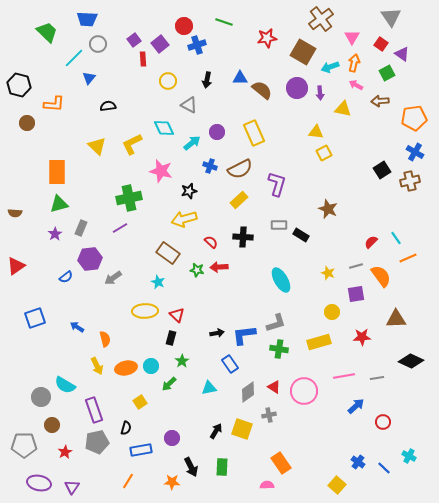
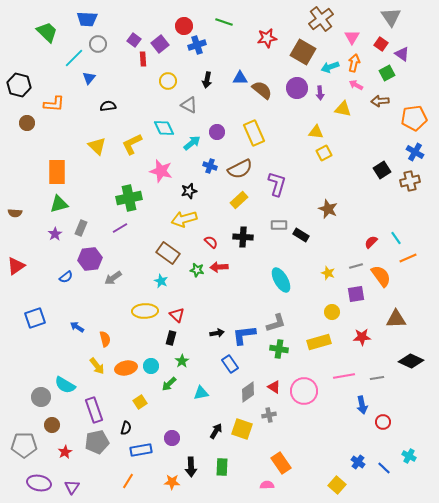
purple square at (134, 40): rotated 16 degrees counterclockwise
cyan star at (158, 282): moved 3 px right, 1 px up
yellow arrow at (97, 366): rotated 12 degrees counterclockwise
cyan triangle at (209, 388): moved 8 px left, 5 px down
blue arrow at (356, 406): moved 6 px right, 1 px up; rotated 120 degrees clockwise
black arrow at (191, 467): rotated 24 degrees clockwise
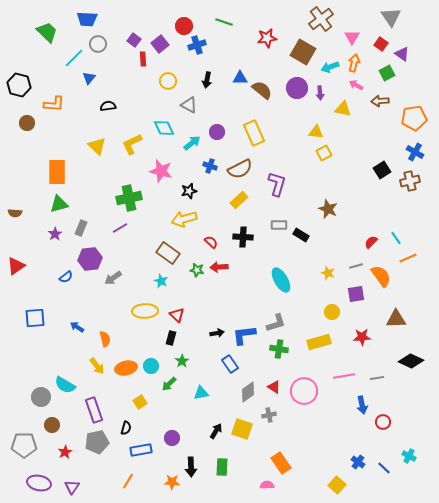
blue square at (35, 318): rotated 15 degrees clockwise
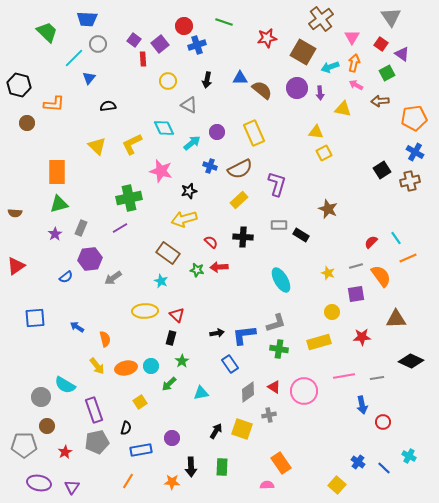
brown circle at (52, 425): moved 5 px left, 1 px down
